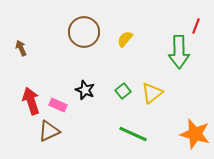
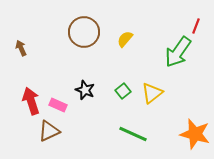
green arrow: moved 1 px left; rotated 36 degrees clockwise
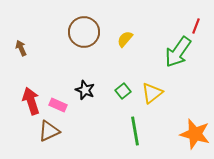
green line: moved 2 px right, 3 px up; rotated 56 degrees clockwise
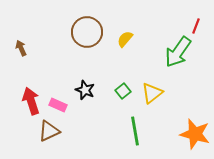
brown circle: moved 3 px right
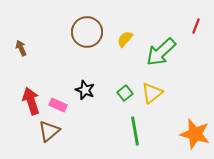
green arrow: moved 17 px left; rotated 12 degrees clockwise
green square: moved 2 px right, 2 px down
brown triangle: rotated 15 degrees counterclockwise
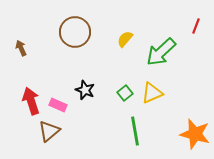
brown circle: moved 12 px left
yellow triangle: rotated 15 degrees clockwise
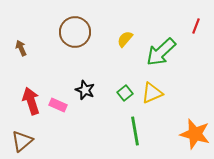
brown triangle: moved 27 px left, 10 px down
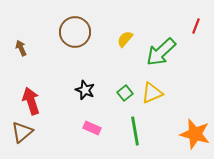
pink rectangle: moved 34 px right, 23 px down
brown triangle: moved 9 px up
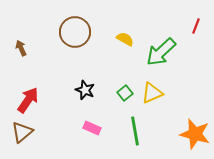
yellow semicircle: rotated 78 degrees clockwise
red arrow: moved 3 px left, 1 px up; rotated 52 degrees clockwise
